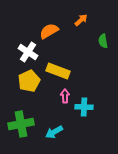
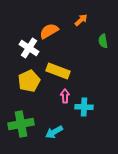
white cross: moved 1 px right, 4 px up
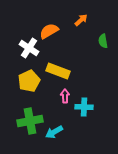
green cross: moved 9 px right, 3 px up
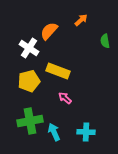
orange semicircle: rotated 18 degrees counterclockwise
green semicircle: moved 2 px right
yellow pentagon: rotated 10 degrees clockwise
pink arrow: moved 2 px down; rotated 48 degrees counterclockwise
cyan cross: moved 2 px right, 25 px down
cyan arrow: rotated 96 degrees clockwise
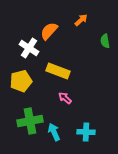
yellow pentagon: moved 8 px left
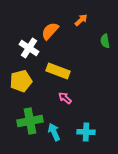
orange semicircle: moved 1 px right
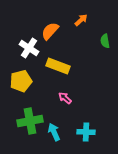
yellow rectangle: moved 5 px up
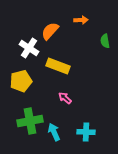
orange arrow: rotated 40 degrees clockwise
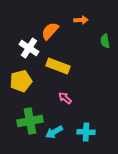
cyan arrow: rotated 96 degrees counterclockwise
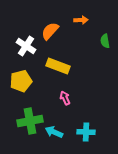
white cross: moved 3 px left, 2 px up
pink arrow: rotated 24 degrees clockwise
cyan arrow: rotated 54 degrees clockwise
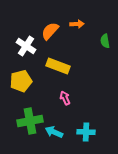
orange arrow: moved 4 px left, 4 px down
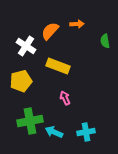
cyan cross: rotated 12 degrees counterclockwise
